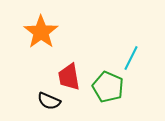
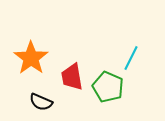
orange star: moved 10 px left, 26 px down
red trapezoid: moved 3 px right
black semicircle: moved 8 px left, 1 px down
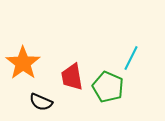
orange star: moved 8 px left, 5 px down
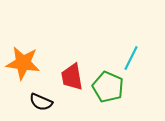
orange star: rotated 28 degrees counterclockwise
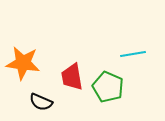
cyan line: moved 2 px right, 4 px up; rotated 55 degrees clockwise
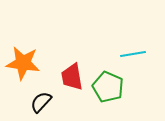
black semicircle: rotated 110 degrees clockwise
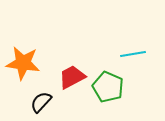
red trapezoid: rotated 72 degrees clockwise
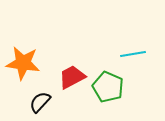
black semicircle: moved 1 px left
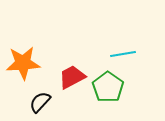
cyan line: moved 10 px left
orange star: rotated 12 degrees counterclockwise
green pentagon: rotated 12 degrees clockwise
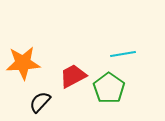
red trapezoid: moved 1 px right, 1 px up
green pentagon: moved 1 px right, 1 px down
